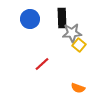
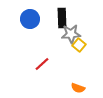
gray star: moved 1 px left, 1 px down
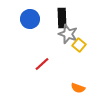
gray star: moved 3 px left; rotated 24 degrees clockwise
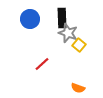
gray star: moved 1 px up
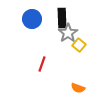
blue circle: moved 2 px right
gray star: rotated 18 degrees clockwise
red line: rotated 28 degrees counterclockwise
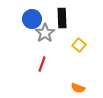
gray star: moved 23 px left
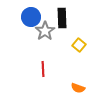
blue circle: moved 1 px left, 2 px up
gray star: moved 2 px up
red line: moved 1 px right, 5 px down; rotated 21 degrees counterclockwise
